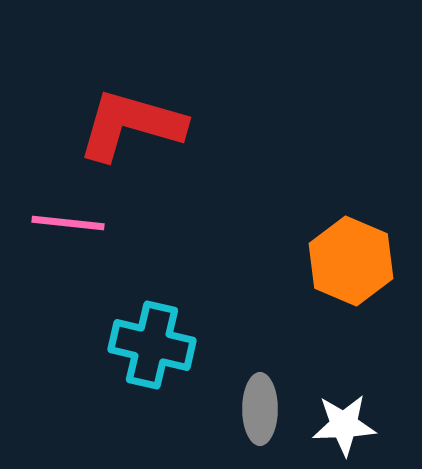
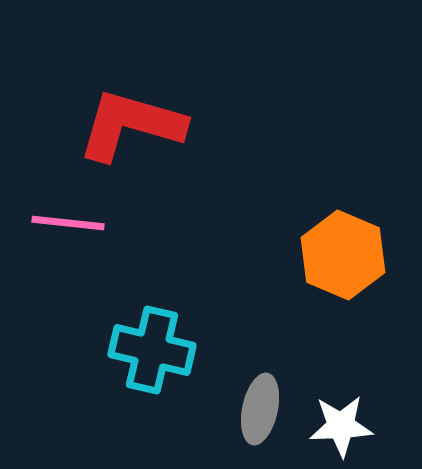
orange hexagon: moved 8 px left, 6 px up
cyan cross: moved 5 px down
gray ellipse: rotated 12 degrees clockwise
white star: moved 3 px left, 1 px down
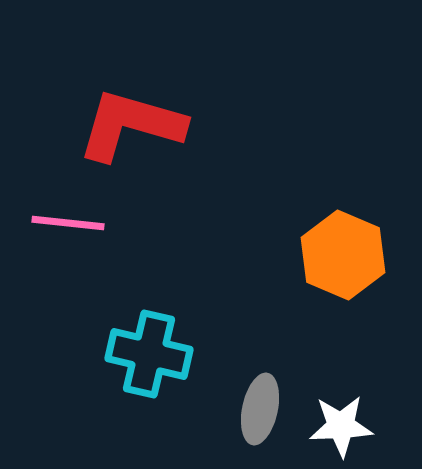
cyan cross: moved 3 px left, 4 px down
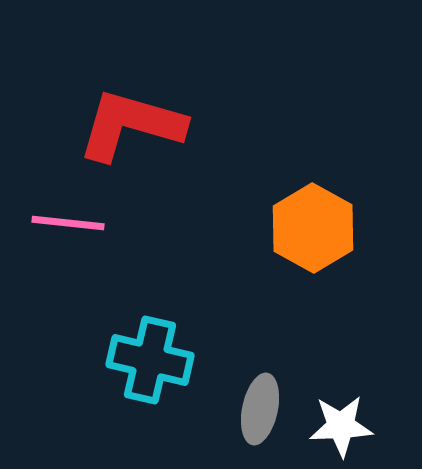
orange hexagon: moved 30 px left, 27 px up; rotated 6 degrees clockwise
cyan cross: moved 1 px right, 6 px down
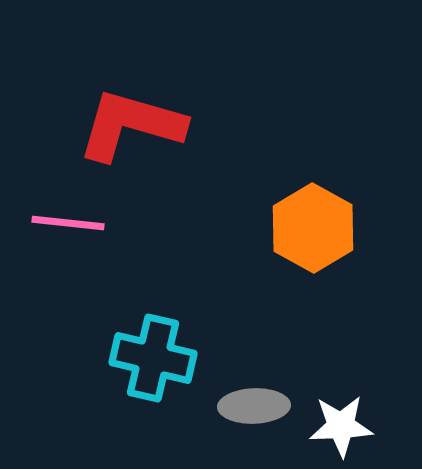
cyan cross: moved 3 px right, 2 px up
gray ellipse: moved 6 px left, 3 px up; rotated 76 degrees clockwise
